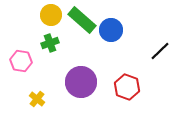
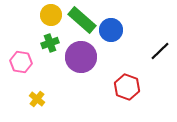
pink hexagon: moved 1 px down
purple circle: moved 25 px up
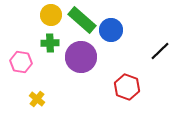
green cross: rotated 18 degrees clockwise
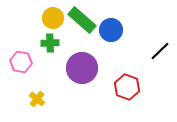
yellow circle: moved 2 px right, 3 px down
purple circle: moved 1 px right, 11 px down
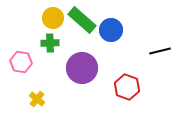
black line: rotated 30 degrees clockwise
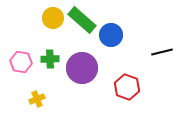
blue circle: moved 5 px down
green cross: moved 16 px down
black line: moved 2 px right, 1 px down
yellow cross: rotated 28 degrees clockwise
